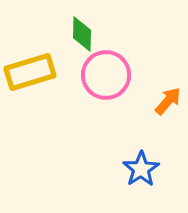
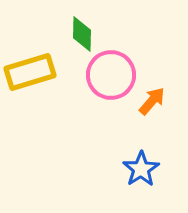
pink circle: moved 5 px right
orange arrow: moved 16 px left
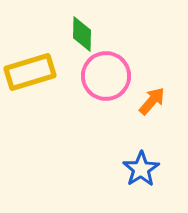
pink circle: moved 5 px left, 1 px down
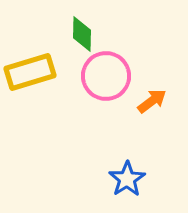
orange arrow: rotated 12 degrees clockwise
blue star: moved 14 px left, 10 px down
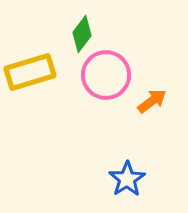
green diamond: rotated 36 degrees clockwise
pink circle: moved 1 px up
